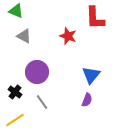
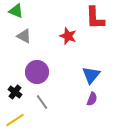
purple semicircle: moved 5 px right, 1 px up
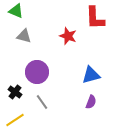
gray triangle: rotated 14 degrees counterclockwise
blue triangle: rotated 36 degrees clockwise
purple semicircle: moved 1 px left, 3 px down
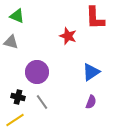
green triangle: moved 1 px right, 5 px down
gray triangle: moved 13 px left, 6 px down
blue triangle: moved 3 px up; rotated 18 degrees counterclockwise
black cross: moved 3 px right, 5 px down; rotated 24 degrees counterclockwise
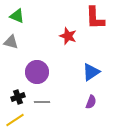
black cross: rotated 32 degrees counterclockwise
gray line: rotated 56 degrees counterclockwise
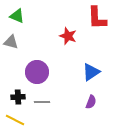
red L-shape: moved 2 px right
black cross: rotated 16 degrees clockwise
yellow line: rotated 60 degrees clockwise
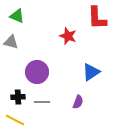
purple semicircle: moved 13 px left
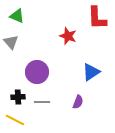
gray triangle: rotated 35 degrees clockwise
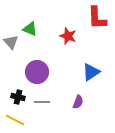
green triangle: moved 13 px right, 13 px down
black cross: rotated 16 degrees clockwise
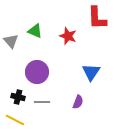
green triangle: moved 5 px right, 2 px down
gray triangle: moved 1 px up
blue triangle: rotated 24 degrees counterclockwise
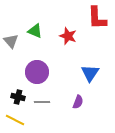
blue triangle: moved 1 px left, 1 px down
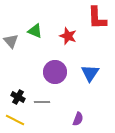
purple circle: moved 18 px right
black cross: rotated 16 degrees clockwise
purple semicircle: moved 17 px down
